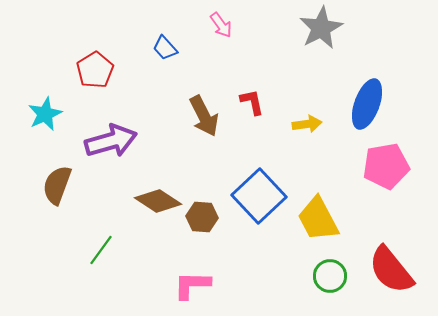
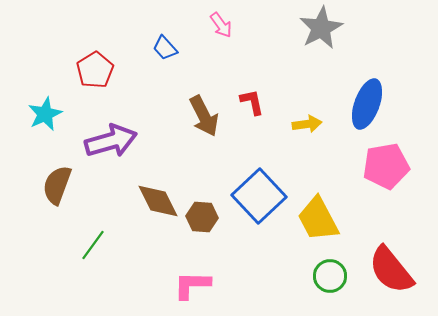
brown diamond: rotated 30 degrees clockwise
green line: moved 8 px left, 5 px up
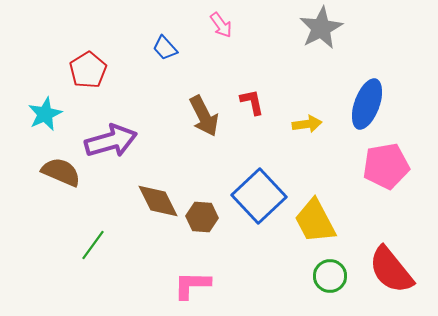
red pentagon: moved 7 px left
brown semicircle: moved 4 px right, 13 px up; rotated 93 degrees clockwise
yellow trapezoid: moved 3 px left, 2 px down
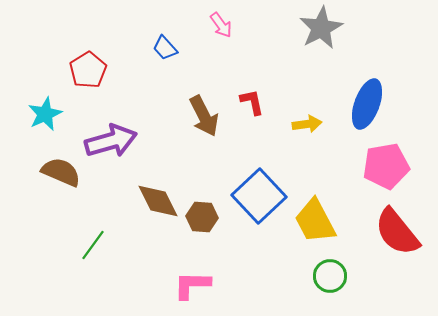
red semicircle: moved 6 px right, 38 px up
